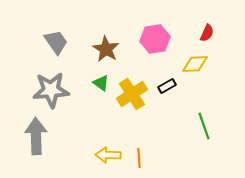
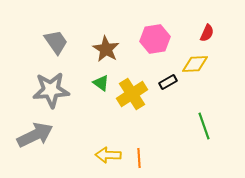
black rectangle: moved 1 px right, 4 px up
gray arrow: moved 1 px left, 1 px up; rotated 66 degrees clockwise
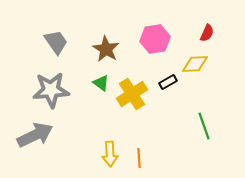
yellow arrow: moved 2 px right, 1 px up; rotated 95 degrees counterclockwise
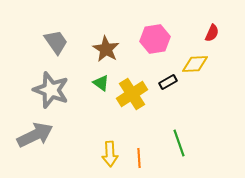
red semicircle: moved 5 px right
gray star: rotated 24 degrees clockwise
green line: moved 25 px left, 17 px down
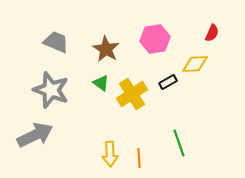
gray trapezoid: rotated 32 degrees counterclockwise
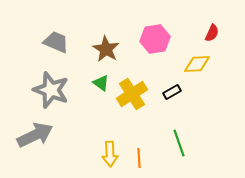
yellow diamond: moved 2 px right
black rectangle: moved 4 px right, 10 px down
